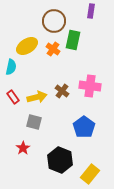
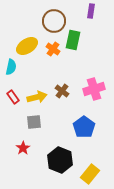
pink cross: moved 4 px right, 3 px down; rotated 25 degrees counterclockwise
gray square: rotated 21 degrees counterclockwise
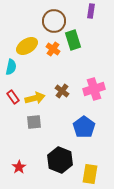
green rectangle: rotated 30 degrees counterclockwise
yellow arrow: moved 2 px left, 1 px down
red star: moved 4 px left, 19 px down
yellow rectangle: rotated 30 degrees counterclockwise
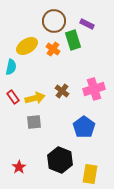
purple rectangle: moved 4 px left, 13 px down; rotated 72 degrees counterclockwise
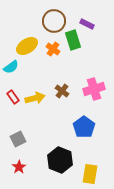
cyan semicircle: rotated 42 degrees clockwise
gray square: moved 16 px left, 17 px down; rotated 21 degrees counterclockwise
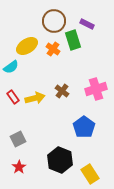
pink cross: moved 2 px right
yellow rectangle: rotated 42 degrees counterclockwise
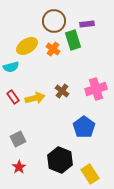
purple rectangle: rotated 32 degrees counterclockwise
cyan semicircle: rotated 21 degrees clockwise
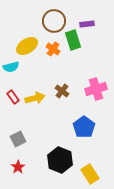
red star: moved 1 px left
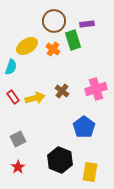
cyan semicircle: rotated 56 degrees counterclockwise
yellow rectangle: moved 2 px up; rotated 42 degrees clockwise
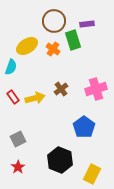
brown cross: moved 1 px left, 2 px up; rotated 16 degrees clockwise
yellow rectangle: moved 2 px right, 2 px down; rotated 18 degrees clockwise
